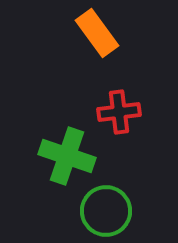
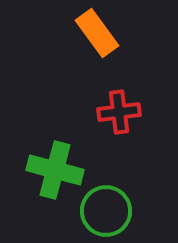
green cross: moved 12 px left, 14 px down; rotated 4 degrees counterclockwise
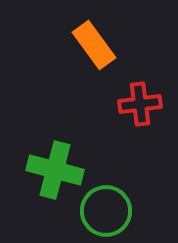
orange rectangle: moved 3 px left, 12 px down
red cross: moved 21 px right, 8 px up
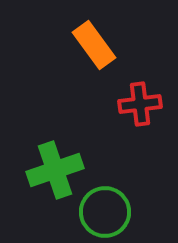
green cross: rotated 34 degrees counterclockwise
green circle: moved 1 px left, 1 px down
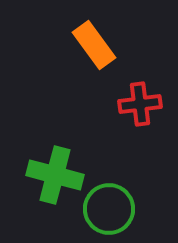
green cross: moved 5 px down; rotated 34 degrees clockwise
green circle: moved 4 px right, 3 px up
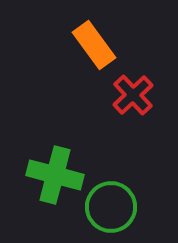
red cross: moved 7 px left, 9 px up; rotated 36 degrees counterclockwise
green circle: moved 2 px right, 2 px up
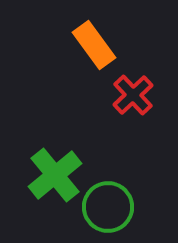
green cross: rotated 36 degrees clockwise
green circle: moved 3 px left
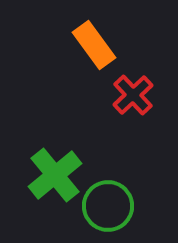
green circle: moved 1 px up
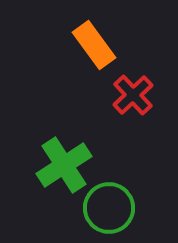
green cross: moved 9 px right, 10 px up; rotated 6 degrees clockwise
green circle: moved 1 px right, 2 px down
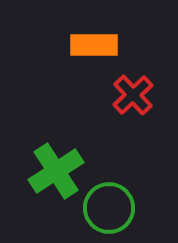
orange rectangle: rotated 54 degrees counterclockwise
green cross: moved 8 px left, 6 px down
